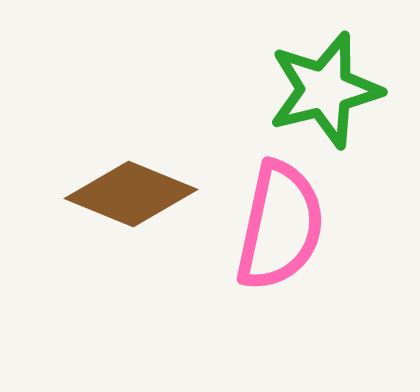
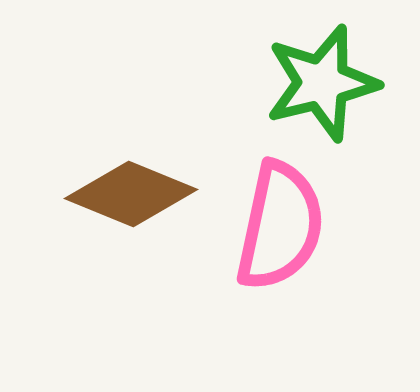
green star: moved 3 px left, 7 px up
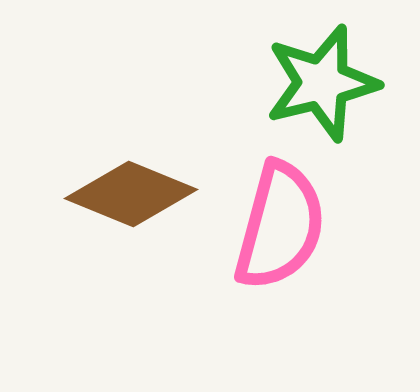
pink semicircle: rotated 3 degrees clockwise
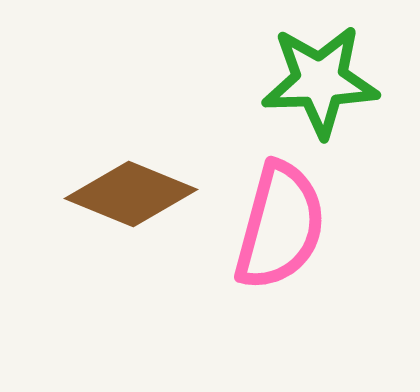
green star: moved 2 px left, 2 px up; rotated 12 degrees clockwise
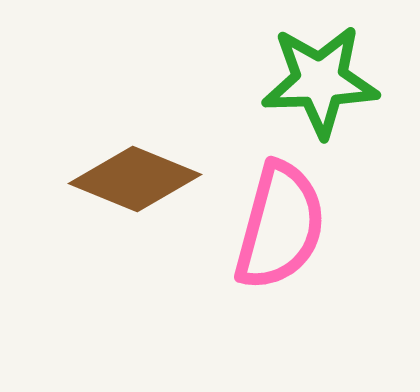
brown diamond: moved 4 px right, 15 px up
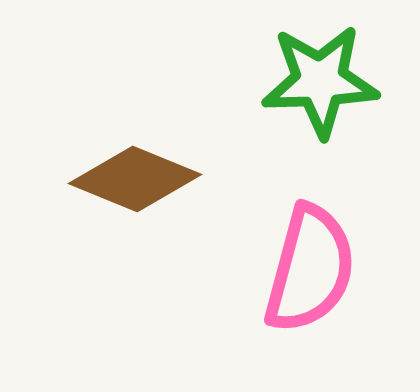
pink semicircle: moved 30 px right, 43 px down
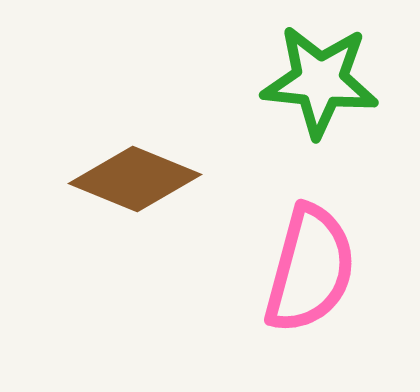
green star: rotated 8 degrees clockwise
